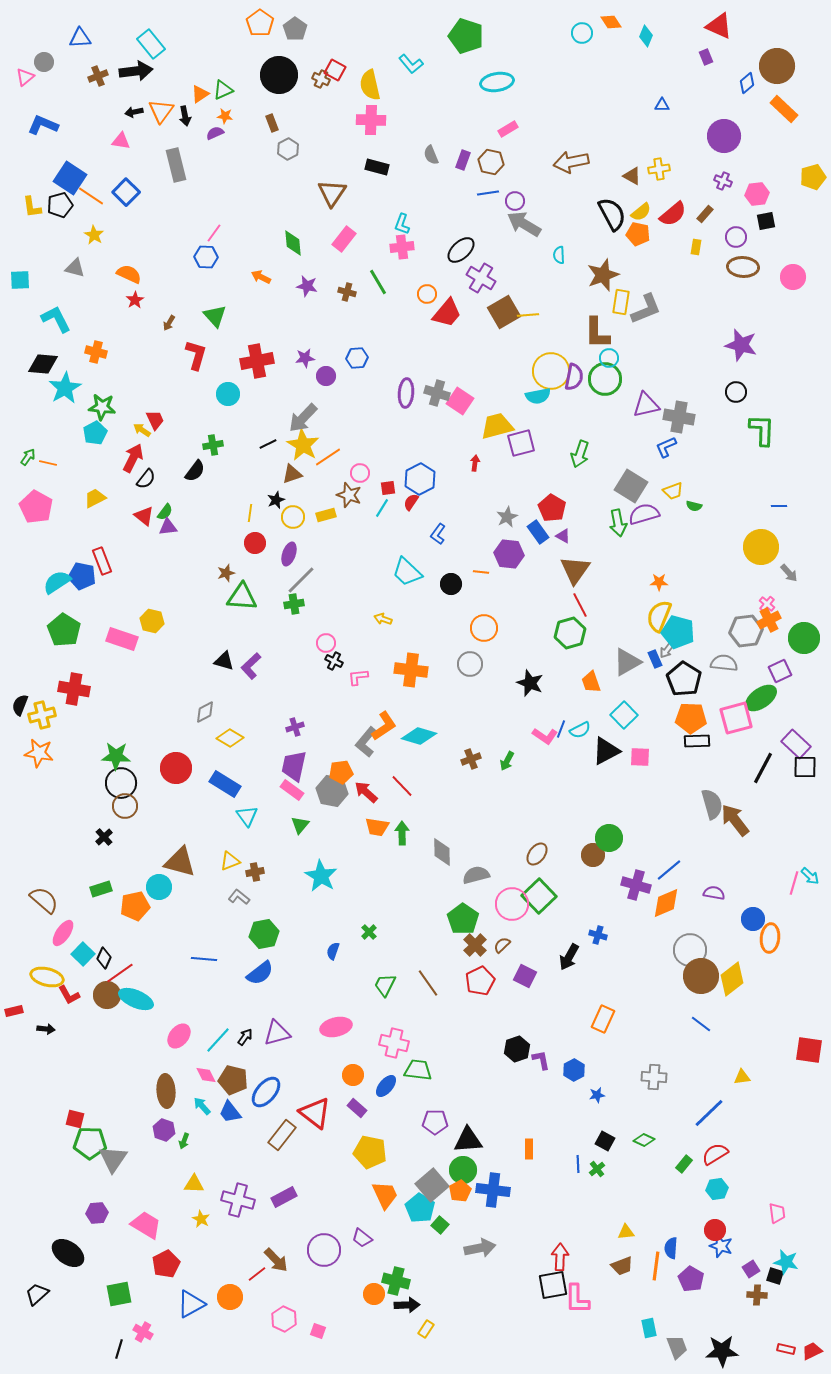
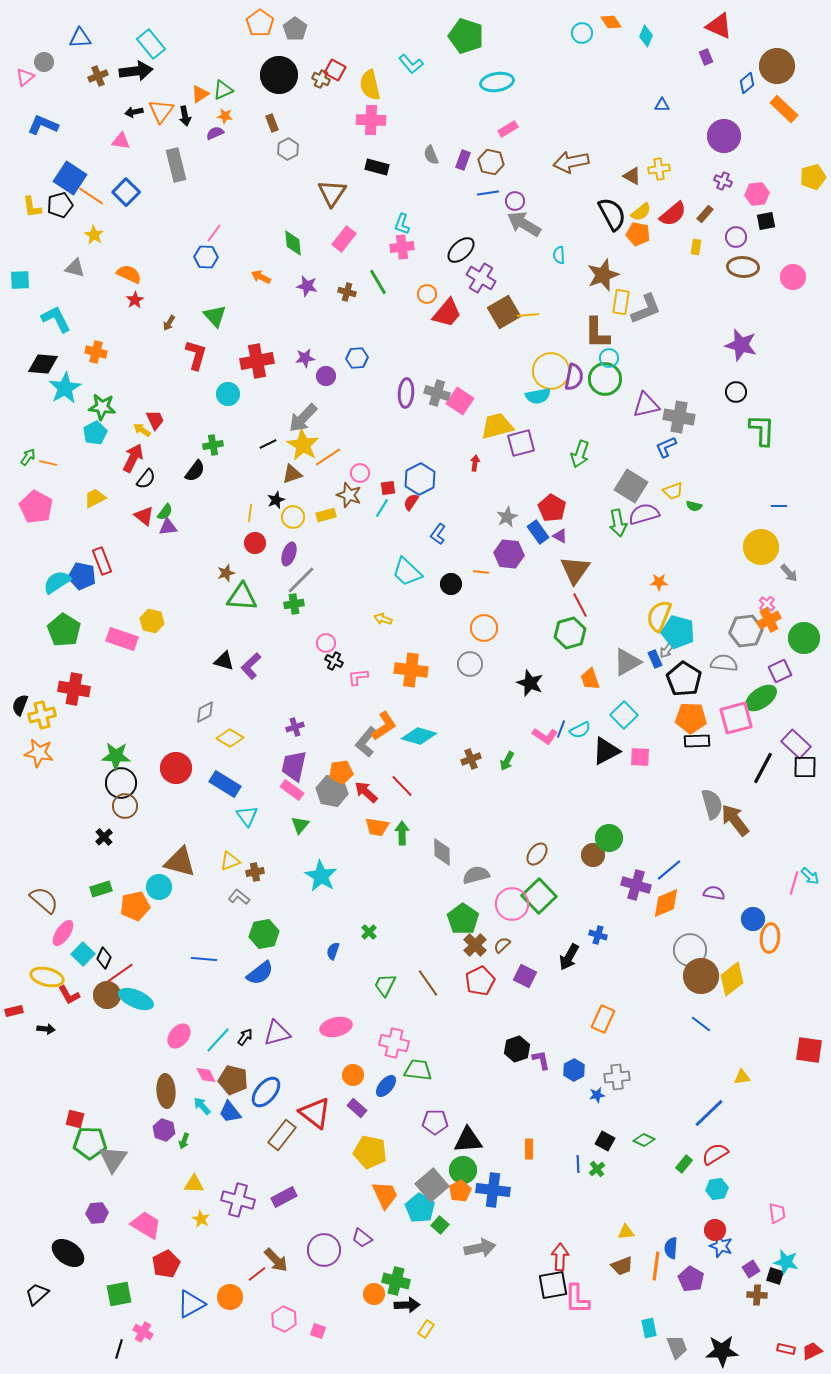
purple triangle at (563, 536): moved 3 px left
orange trapezoid at (591, 682): moved 1 px left, 3 px up
gray cross at (654, 1077): moved 37 px left; rotated 10 degrees counterclockwise
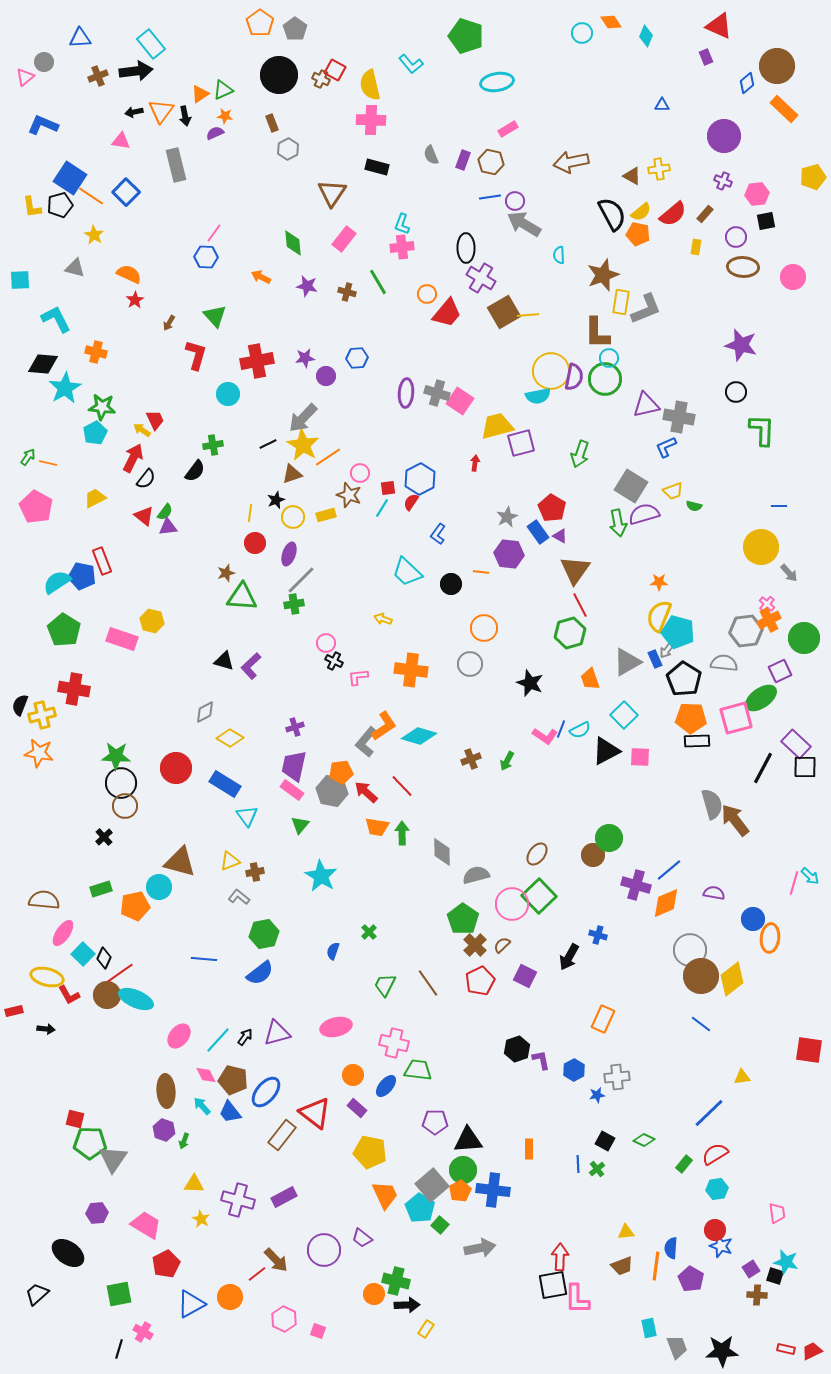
blue line at (488, 193): moved 2 px right, 4 px down
black ellipse at (461, 250): moved 5 px right, 2 px up; rotated 48 degrees counterclockwise
brown semicircle at (44, 900): rotated 36 degrees counterclockwise
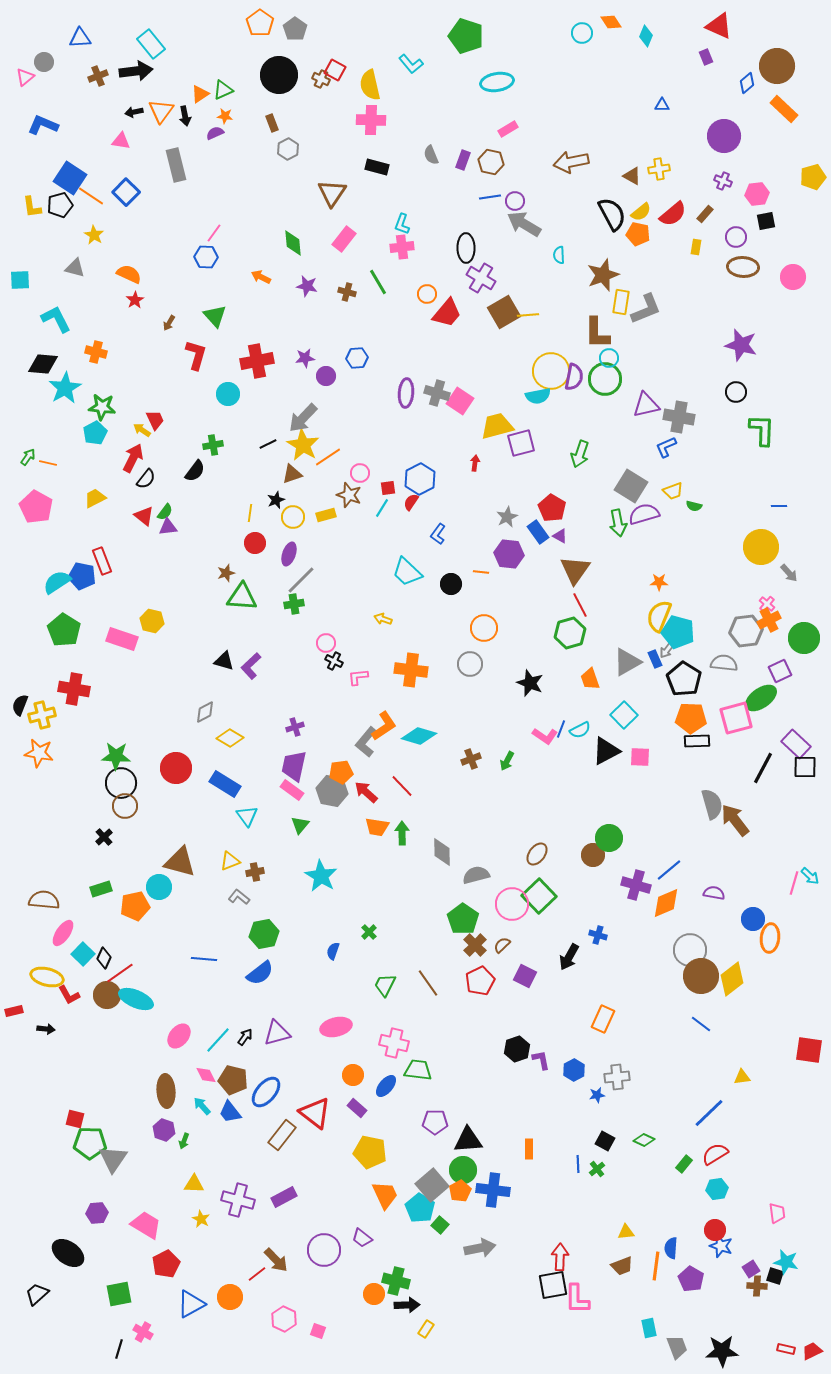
brown cross at (757, 1295): moved 9 px up
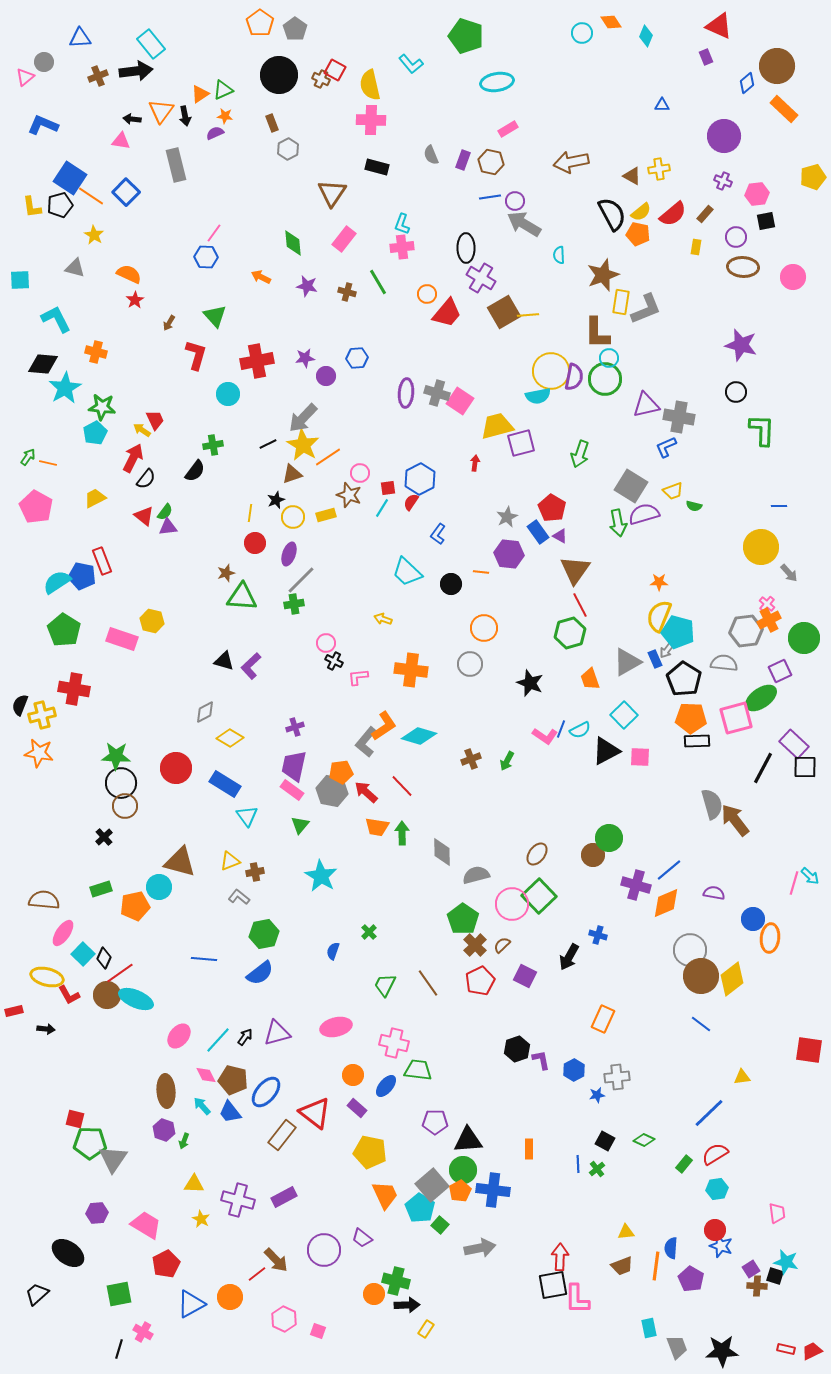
black arrow at (134, 112): moved 2 px left, 7 px down; rotated 18 degrees clockwise
purple rectangle at (796, 744): moved 2 px left
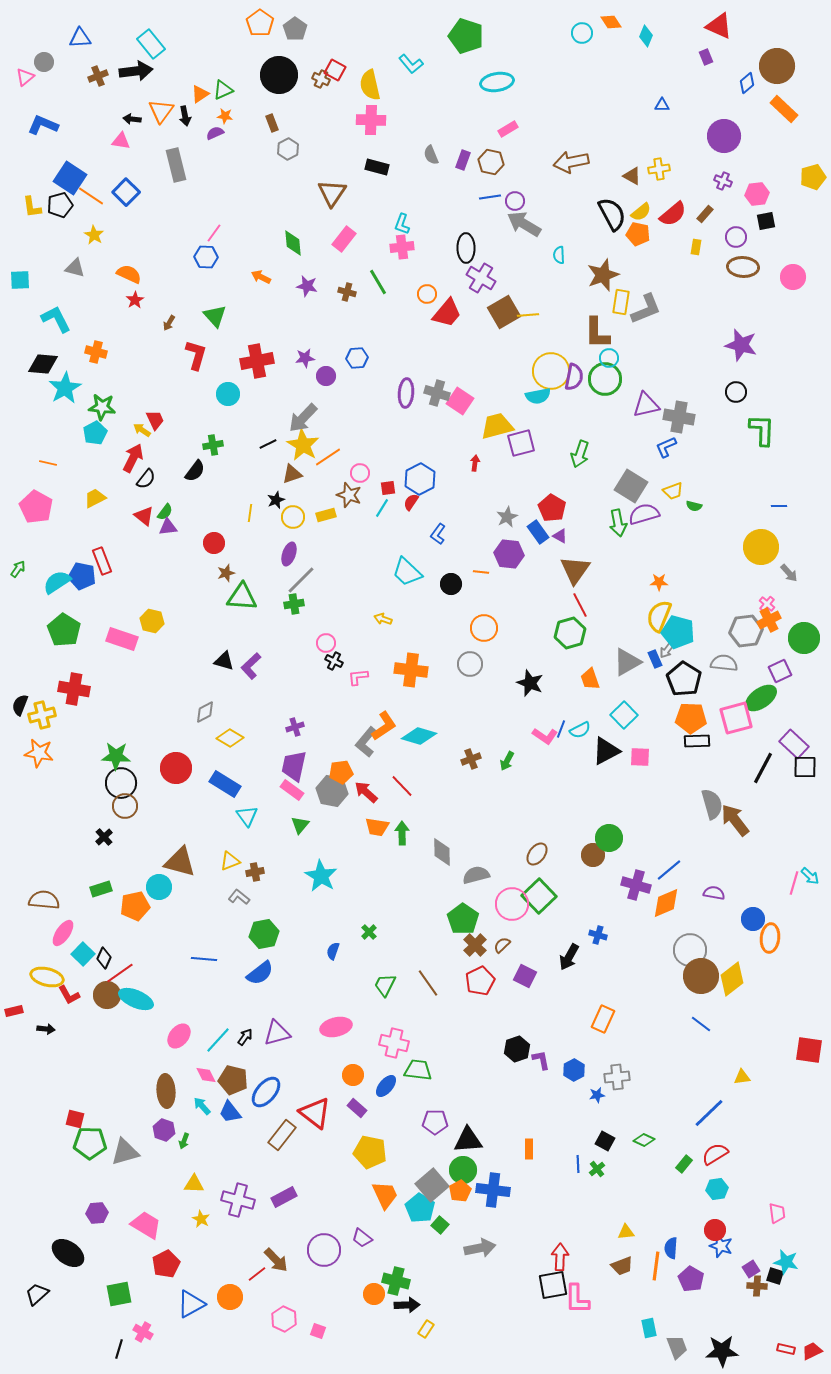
green arrow at (28, 457): moved 10 px left, 112 px down
red circle at (255, 543): moved 41 px left
gray triangle at (113, 1159): moved 12 px right, 7 px up; rotated 40 degrees clockwise
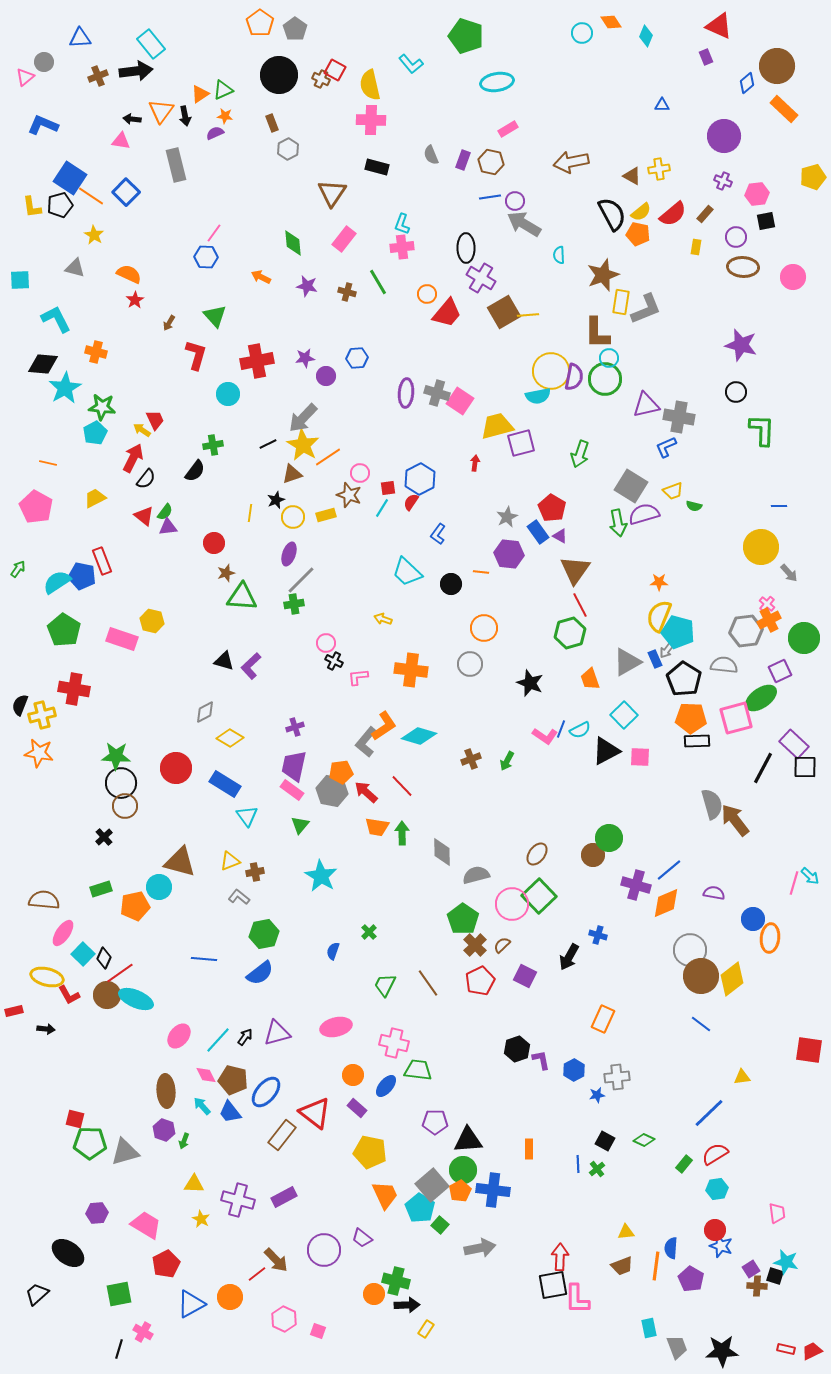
gray semicircle at (724, 663): moved 2 px down
